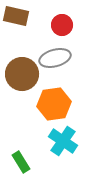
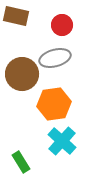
cyan cross: moved 1 px left; rotated 8 degrees clockwise
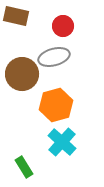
red circle: moved 1 px right, 1 px down
gray ellipse: moved 1 px left, 1 px up
orange hexagon: moved 2 px right, 1 px down; rotated 8 degrees counterclockwise
cyan cross: moved 1 px down
green rectangle: moved 3 px right, 5 px down
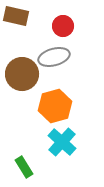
orange hexagon: moved 1 px left, 1 px down
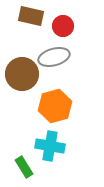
brown rectangle: moved 15 px right
cyan cross: moved 12 px left, 4 px down; rotated 32 degrees counterclockwise
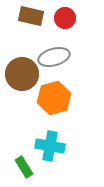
red circle: moved 2 px right, 8 px up
orange hexagon: moved 1 px left, 8 px up
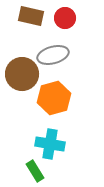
gray ellipse: moved 1 px left, 2 px up
cyan cross: moved 2 px up
green rectangle: moved 11 px right, 4 px down
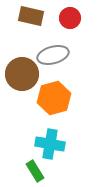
red circle: moved 5 px right
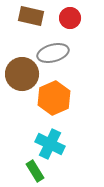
gray ellipse: moved 2 px up
orange hexagon: rotated 8 degrees counterclockwise
cyan cross: rotated 16 degrees clockwise
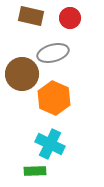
orange hexagon: rotated 12 degrees counterclockwise
green rectangle: rotated 60 degrees counterclockwise
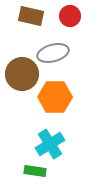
red circle: moved 2 px up
orange hexagon: moved 1 px right, 1 px up; rotated 24 degrees counterclockwise
cyan cross: rotated 32 degrees clockwise
green rectangle: rotated 10 degrees clockwise
